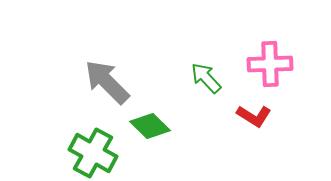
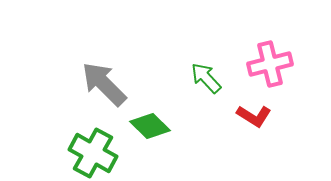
pink cross: rotated 12 degrees counterclockwise
gray arrow: moved 3 px left, 2 px down
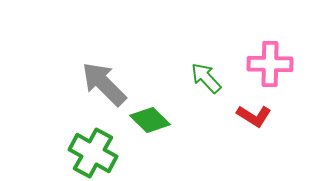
pink cross: rotated 15 degrees clockwise
green diamond: moved 6 px up
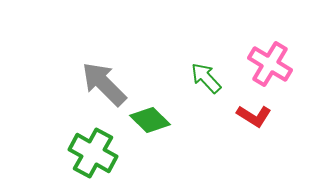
pink cross: rotated 30 degrees clockwise
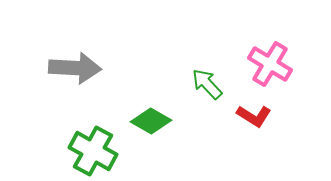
green arrow: moved 1 px right, 6 px down
gray arrow: moved 29 px left, 16 px up; rotated 138 degrees clockwise
green diamond: moved 1 px right, 1 px down; rotated 15 degrees counterclockwise
green cross: moved 2 px up
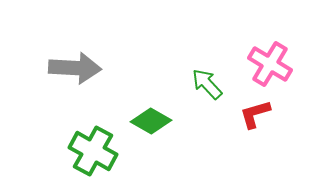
red L-shape: moved 1 px right, 2 px up; rotated 132 degrees clockwise
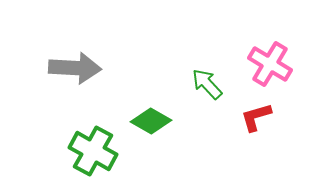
red L-shape: moved 1 px right, 3 px down
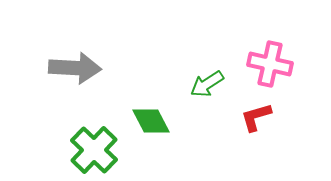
pink cross: rotated 18 degrees counterclockwise
green arrow: rotated 80 degrees counterclockwise
green diamond: rotated 33 degrees clockwise
green cross: moved 1 px right, 1 px up; rotated 15 degrees clockwise
